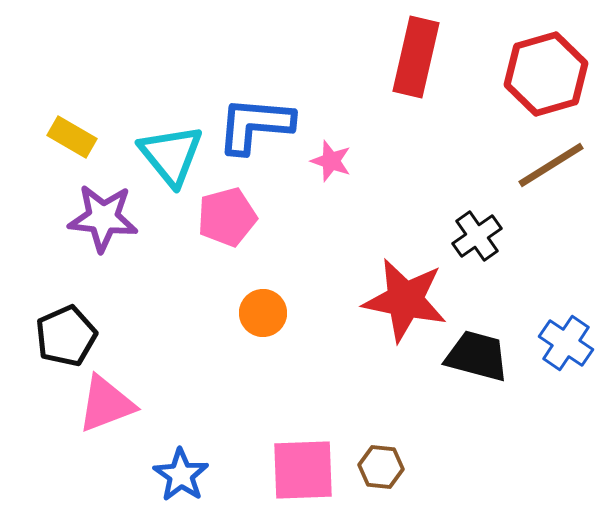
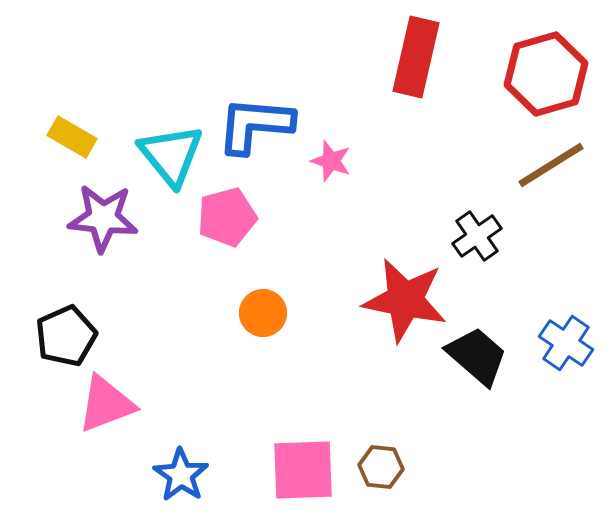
black trapezoid: rotated 26 degrees clockwise
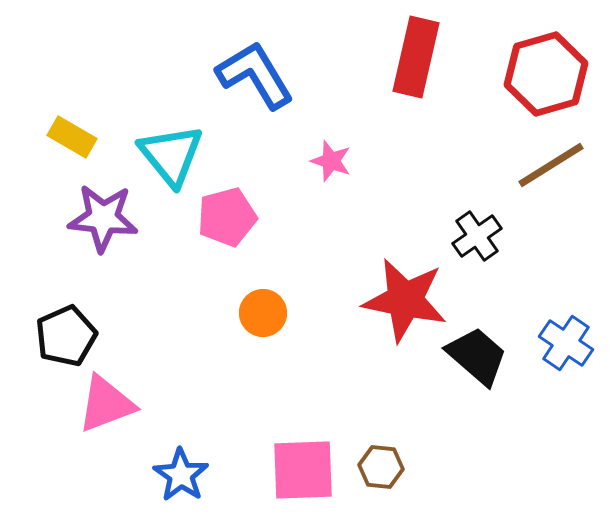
blue L-shape: moved 50 px up; rotated 54 degrees clockwise
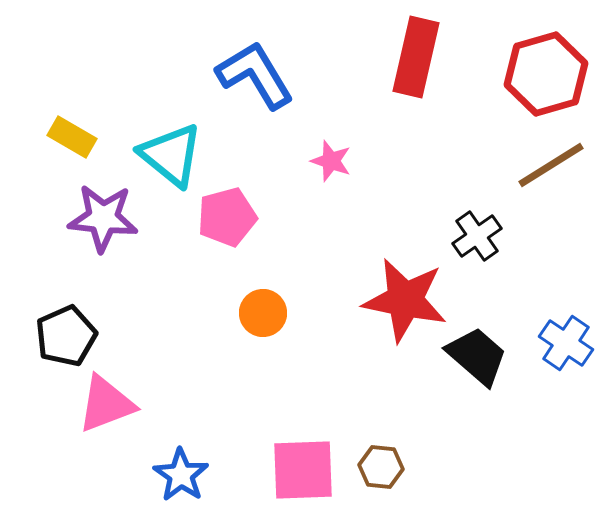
cyan triangle: rotated 12 degrees counterclockwise
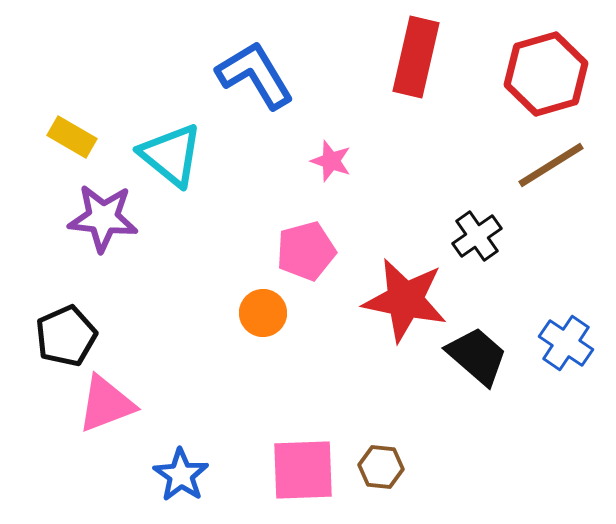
pink pentagon: moved 79 px right, 34 px down
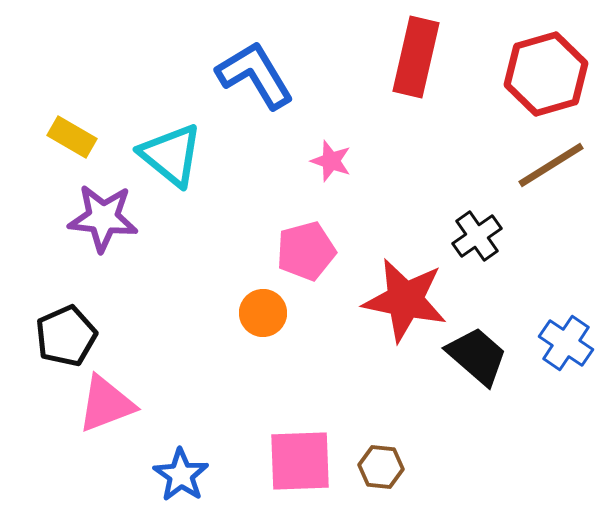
pink square: moved 3 px left, 9 px up
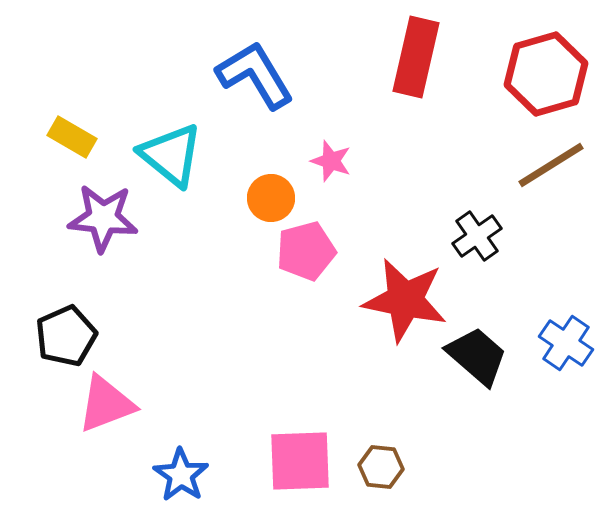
orange circle: moved 8 px right, 115 px up
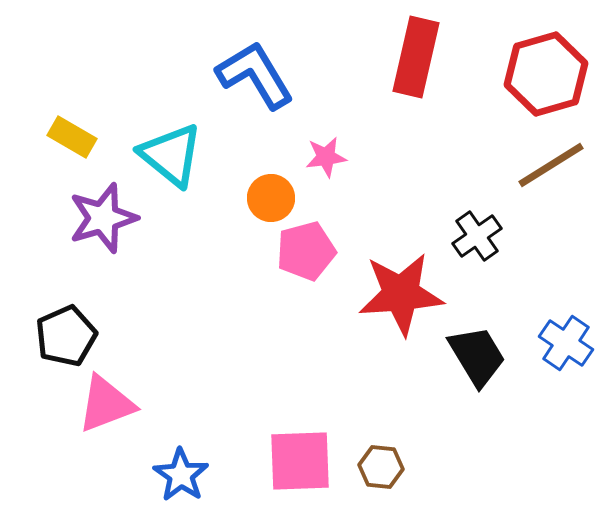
pink star: moved 5 px left, 4 px up; rotated 27 degrees counterclockwise
purple star: rotated 22 degrees counterclockwise
red star: moved 4 px left, 6 px up; rotated 16 degrees counterclockwise
black trapezoid: rotated 18 degrees clockwise
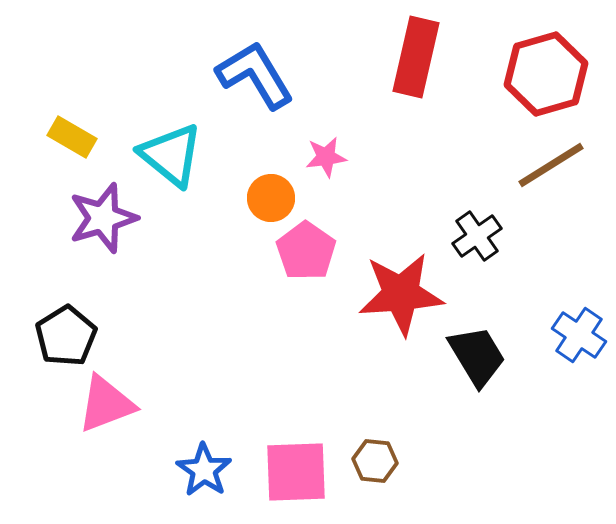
pink pentagon: rotated 22 degrees counterclockwise
black pentagon: rotated 8 degrees counterclockwise
blue cross: moved 13 px right, 8 px up
pink square: moved 4 px left, 11 px down
brown hexagon: moved 6 px left, 6 px up
blue star: moved 23 px right, 5 px up
